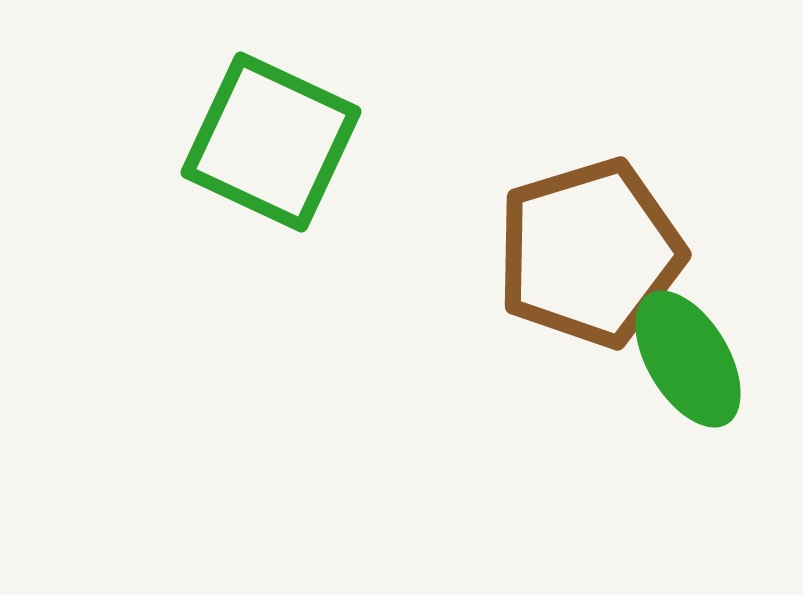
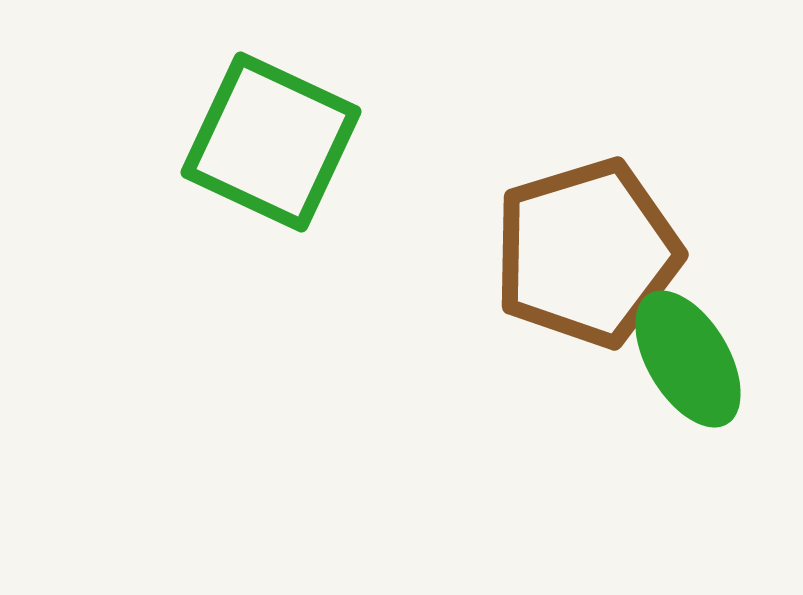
brown pentagon: moved 3 px left
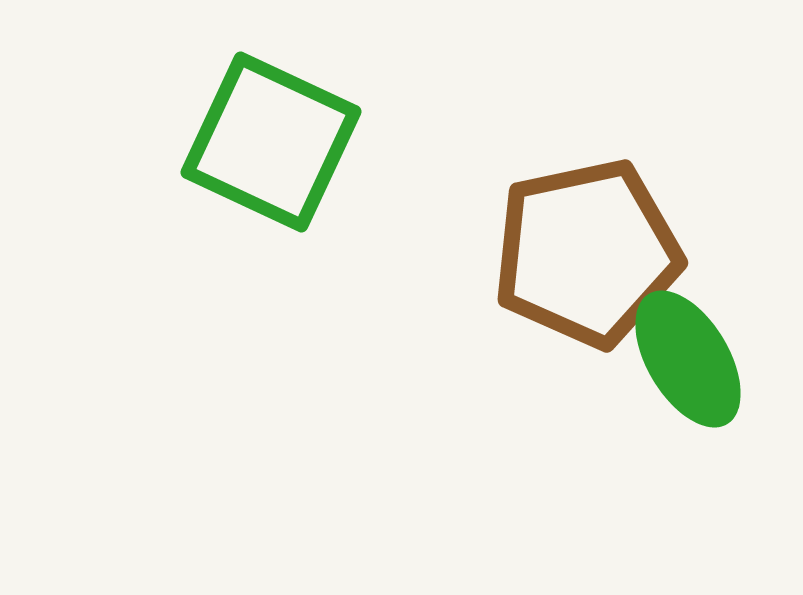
brown pentagon: rotated 5 degrees clockwise
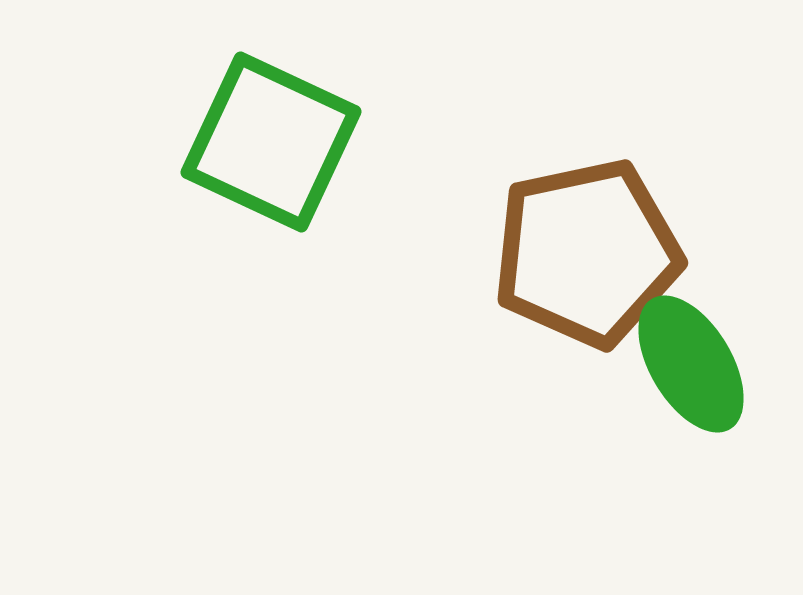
green ellipse: moved 3 px right, 5 px down
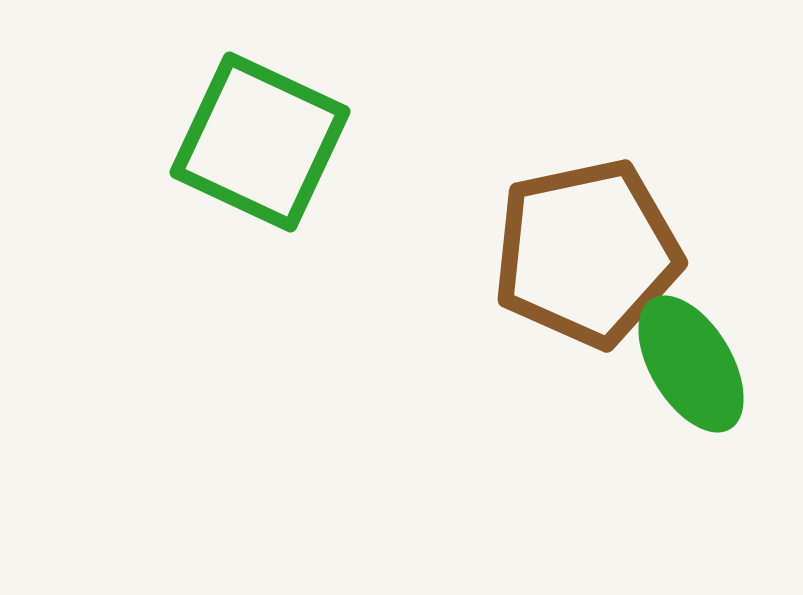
green square: moved 11 px left
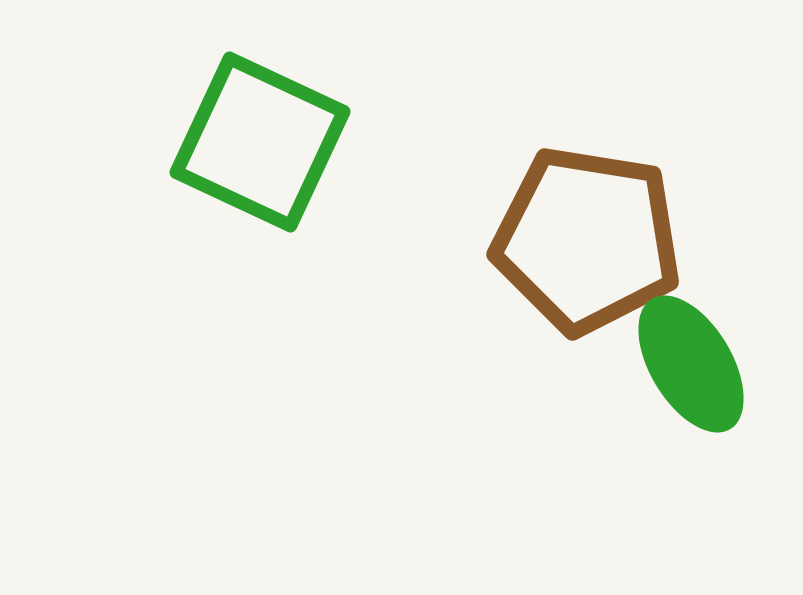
brown pentagon: moved 13 px up; rotated 21 degrees clockwise
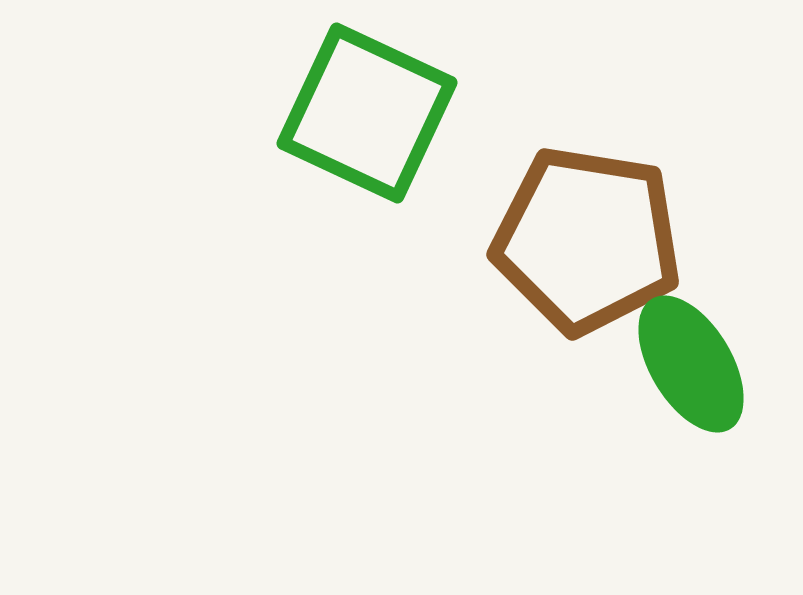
green square: moved 107 px right, 29 px up
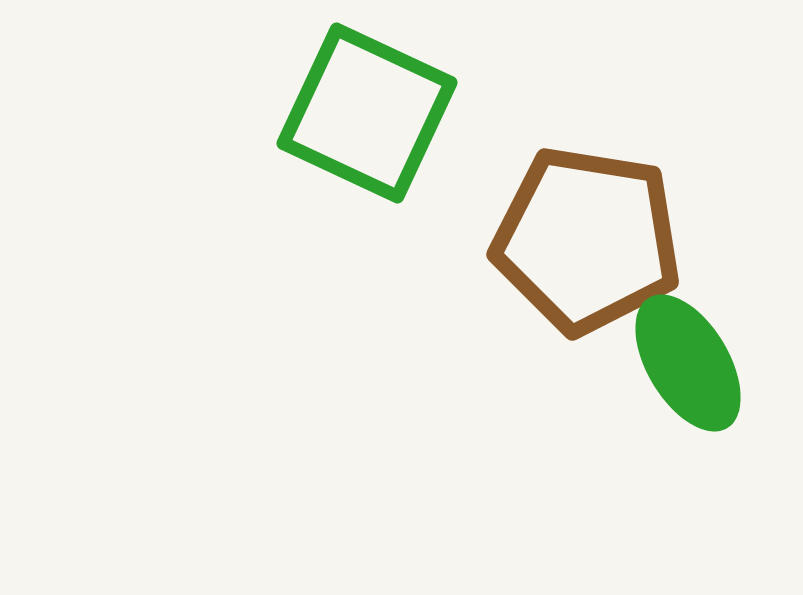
green ellipse: moved 3 px left, 1 px up
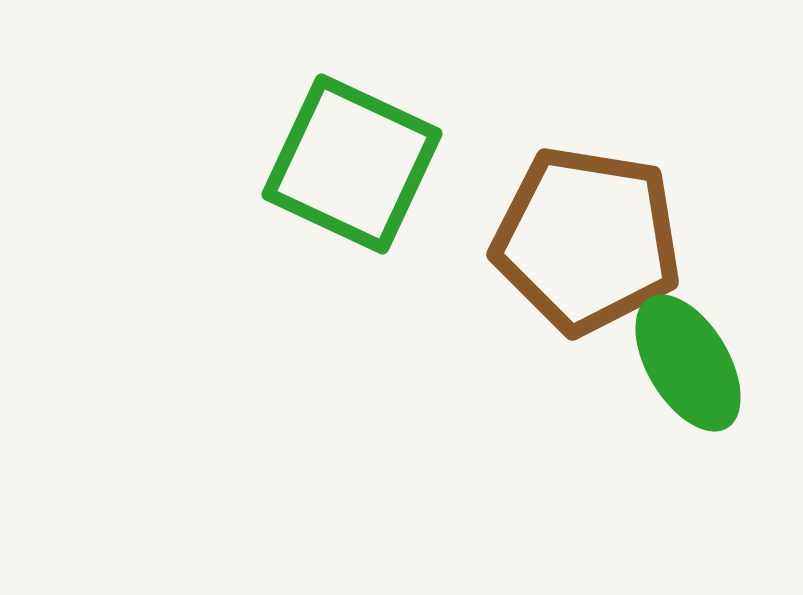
green square: moved 15 px left, 51 px down
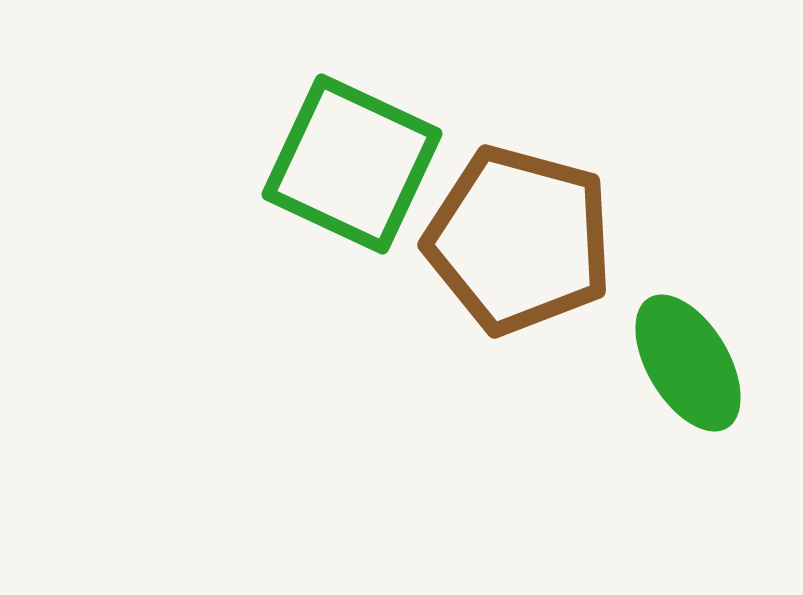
brown pentagon: moved 68 px left; rotated 6 degrees clockwise
